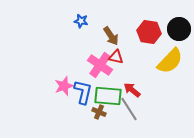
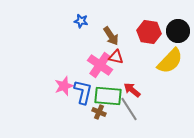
black circle: moved 1 px left, 2 px down
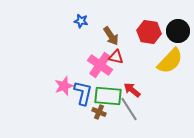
blue L-shape: moved 1 px down
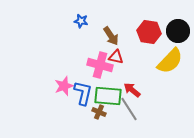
pink cross: rotated 20 degrees counterclockwise
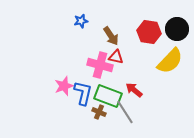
blue star: rotated 24 degrees counterclockwise
black circle: moved 1 px left, 2 px up
red arrow: moved 2 px right
green rectangle: rotated 16 degrees clockwise
gray line: moved 4 px left, 3 px down
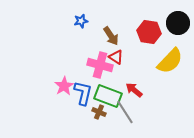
black circle: moved 1 px right, 6 px up
red triangle: rotated 21 degrees clockwise
pink star: rotated 12 degrees counterclockwise
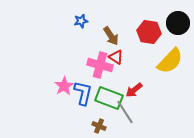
red arrow: rotated 78 degrees counterclockwise
green rectangle: moved 1 px right, 2 px down
brown cross: moved 14 px down
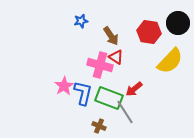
red arrow: moved 1 px up
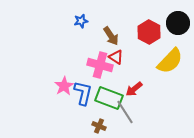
red hexagon: rotated 20 degrees clockwise
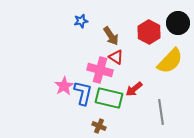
pink cross: moved 5 px down
green rectangle: rotated 8 degrees counterclockwise
gray line: moved 36 px right; rotated 25 degrees clockwise
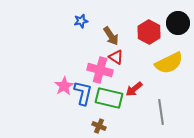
yellow semicircle: moved 1 px left, 2 px down; rotated 20 degrees clockwise
